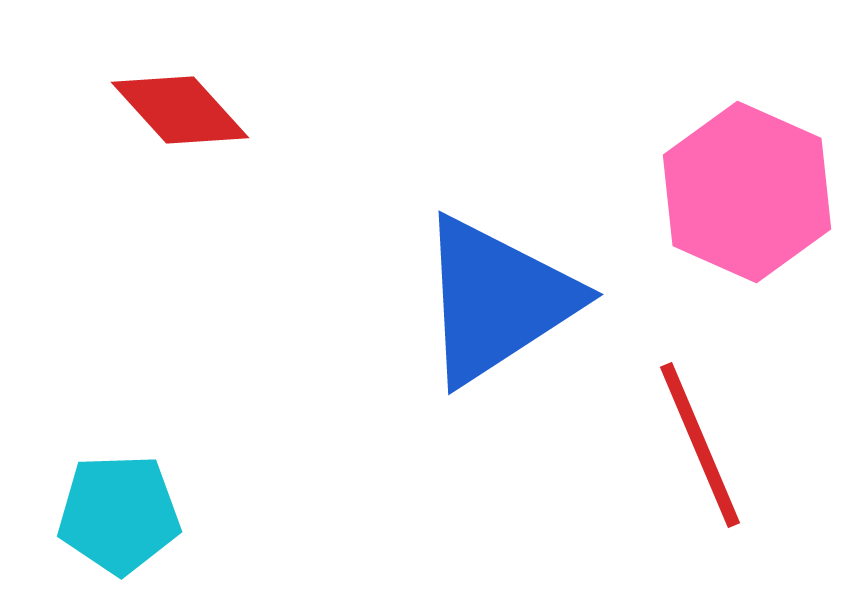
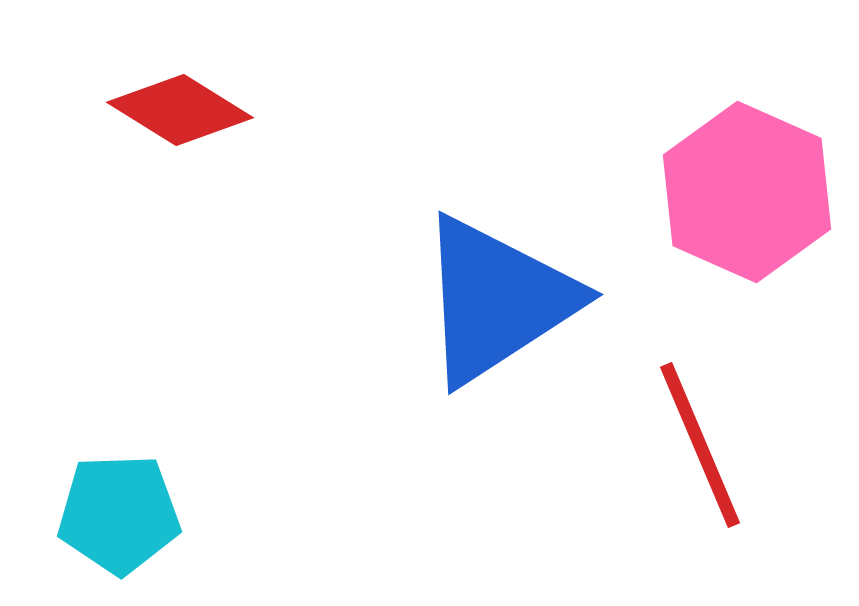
red diamond: rotated 16 degrees counterclockwise
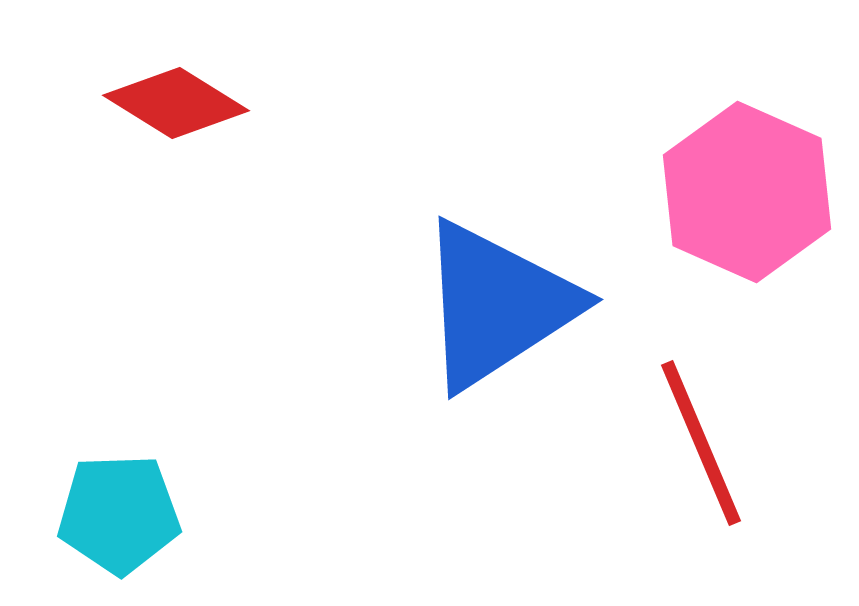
red diamond: moved 4 px left, 7 px up
blue triangle: moved 5 px down
red line: moved 1 px right, 2 px up
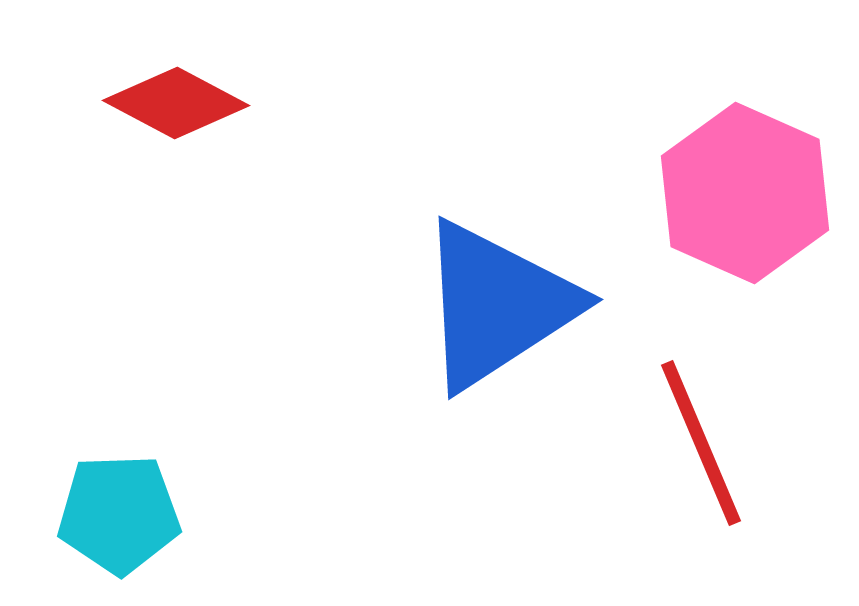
red diamond: rotated 4 degrees counterclockwise
pink hexagon: moved 2 px left, 1 px down
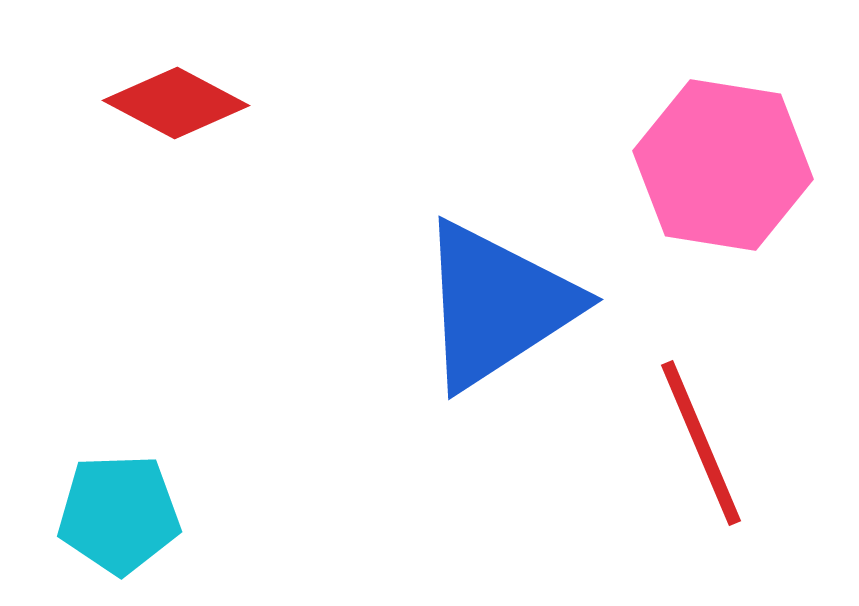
pink hexagon: moved 22 px left, 28 px up; rotated 15 degrees counterclockwise
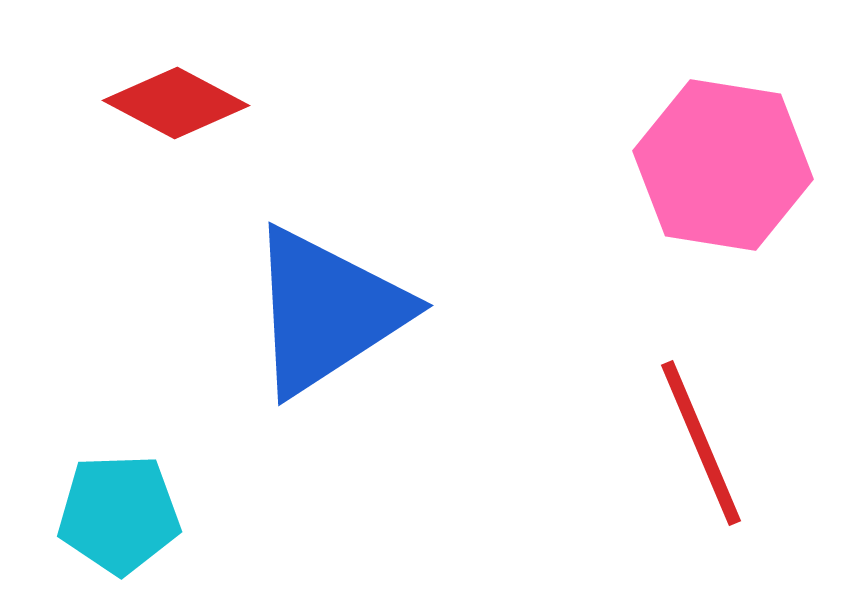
blue triangle: moved 170 px left, 6 px down
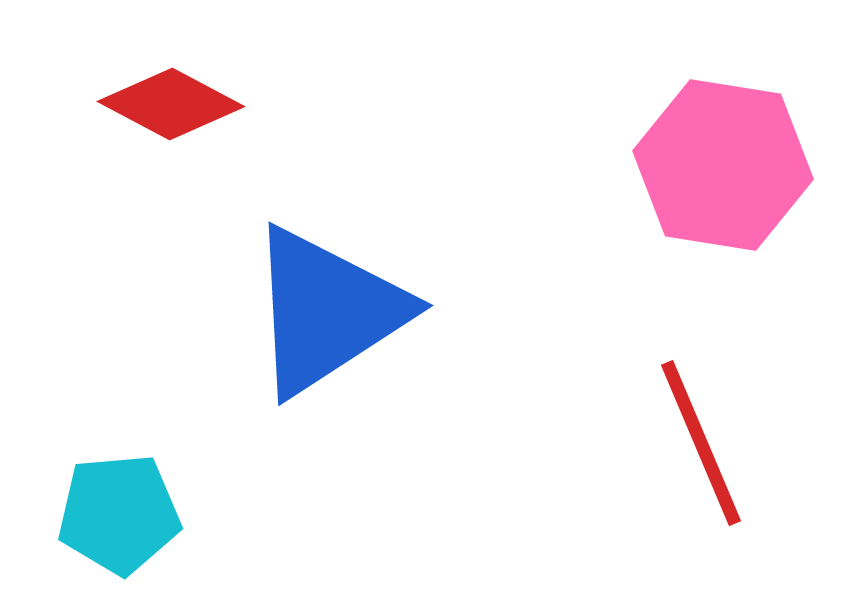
red diamond: moved 5 px left, 1 px down
cyan pentagon: rotated 3 degrees counterclockwise
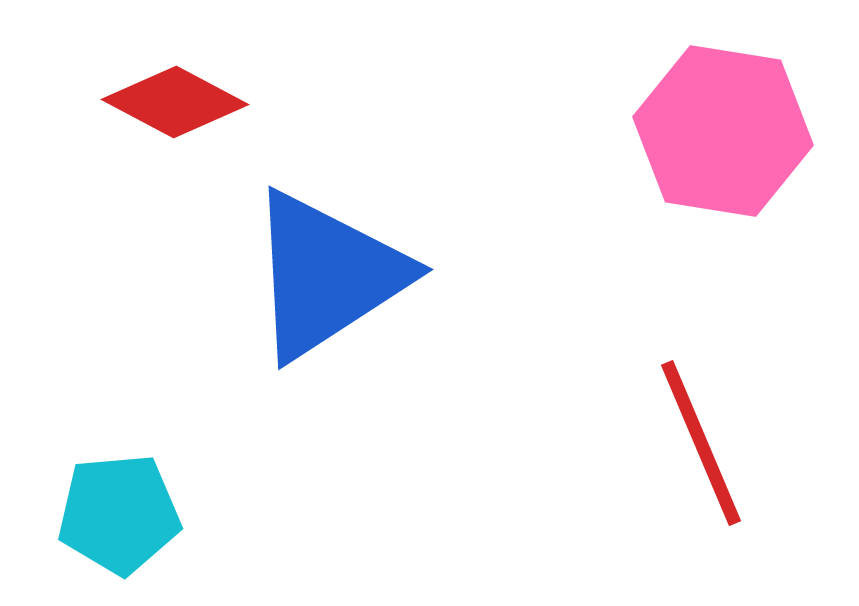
red diamond: moved 4 px right, 2 px up
pink hexagon: moved 34 px up
blue triangle: moved 36 px up
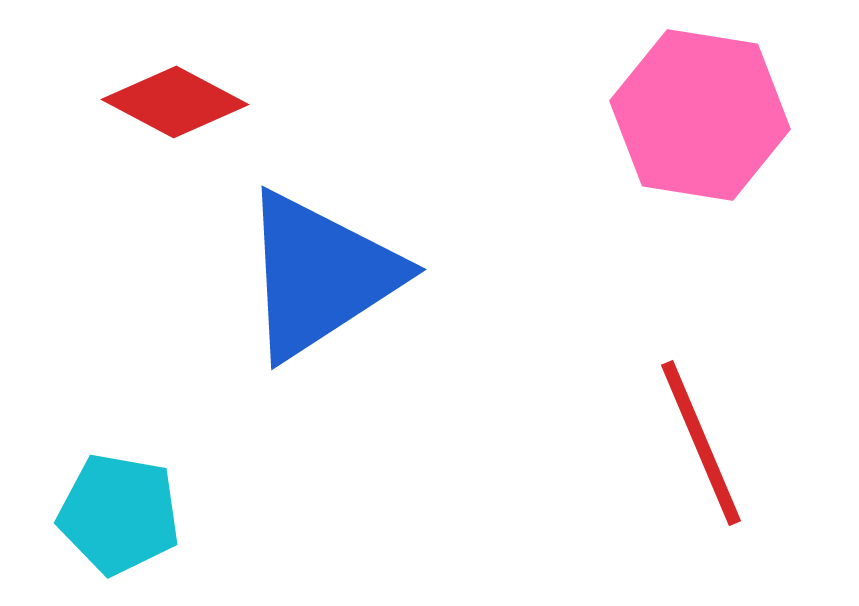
pink hexagon: moved 23 px left, 16 px up
blue triangle: moved 7 px left
cyan pentagon: rotated 15 degrees clockwise
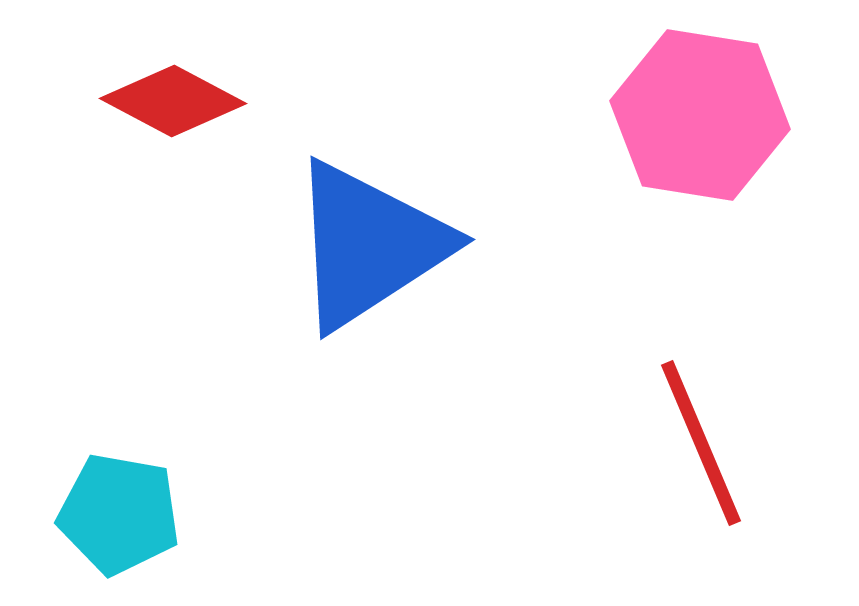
red diamond: moved 2 px left, 1 px up
blue triangle: moved 49 px right, 30 px up
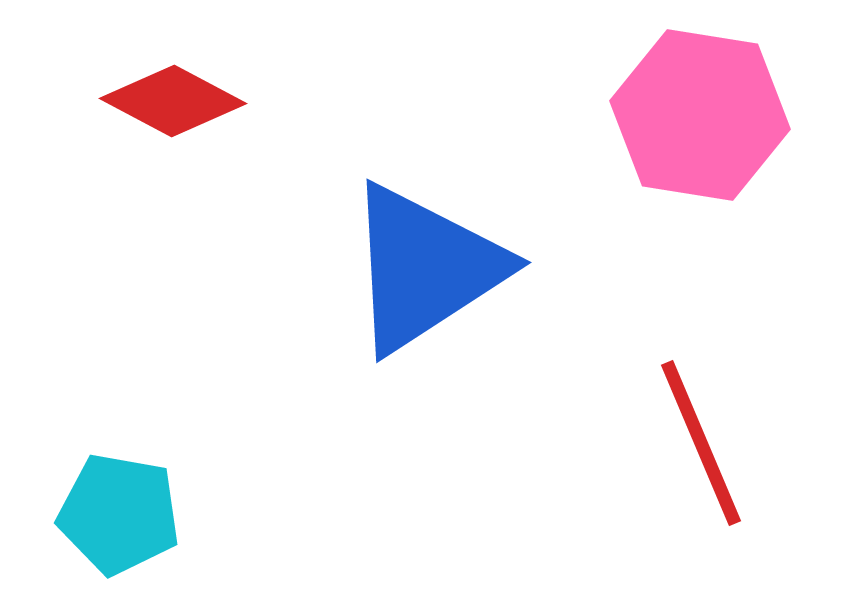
blue triangle: moved 56 px right, 23 px down
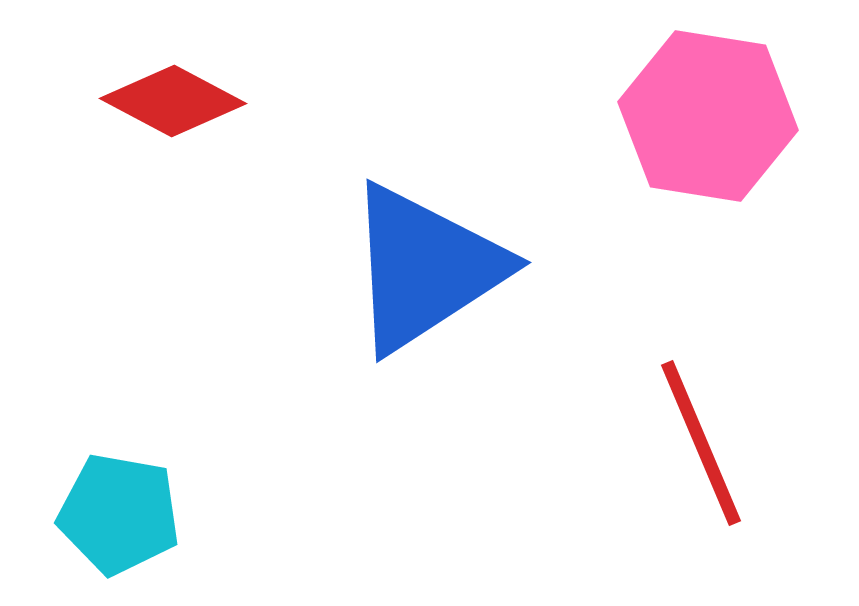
pink hexagon: moved 8 px right, 1 px down
